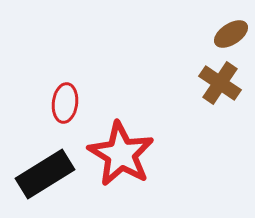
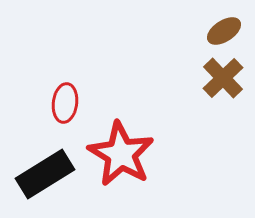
brown ellipse: moved 7 px left, 3 px up
brown cross: moved 3 px right, 5 px up; rotated 12 degrees clockwise
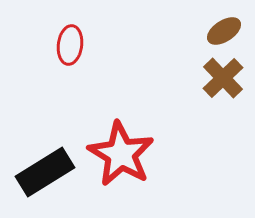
red ellipse: moved 5 px right, 58 px up
black rectangle: moved 2 px up
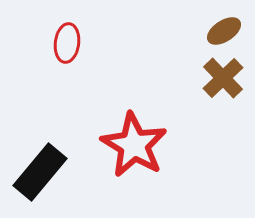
red ellipse: moved 3 px left, 2 px up
red star: moved 13 px right, 9 px up
black rectangle: moved 5 px left; rotated 18 degrees counterclockwise
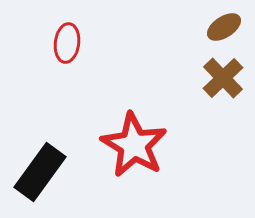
brown ellipse: moved 4 px up
black rectangle: rotated 4 degrees counterclockwise
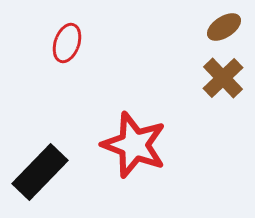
red ellipse: rotated 12 degrees clockwise
red star: rotated 10 degrees counterclockwise
black rectangle: rotated 8 degrees clockwise
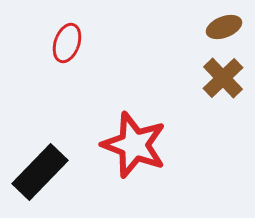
brown ellipse: rotated 12 degrees clockwise
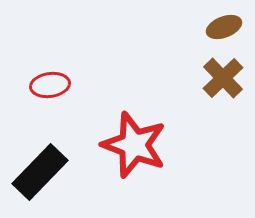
red ellipse: moved 17 px left, 42 px down; rotated 63 degrees clockwise
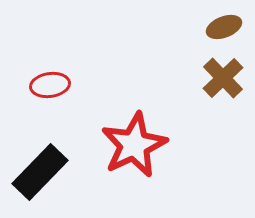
red star: rotated 26 degrees clockwise
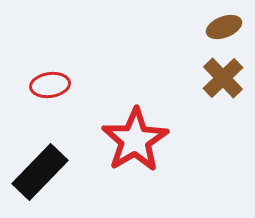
red star: moved 1 px right, 5 px up; rotated 6 degrees counterclockwise
